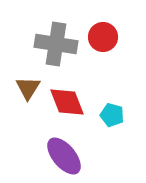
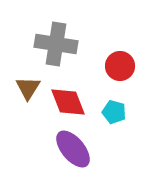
red circle: moved 17 px right, 29 px down
red diamond: moved 1 px right
cyan pentagon: moved 2 px right, 3 px up
purple ellipse: moved 9 px right, 7 px up
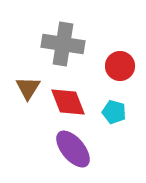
gray cross: moved 7 px right
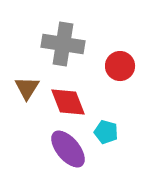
brown triangle: moved 1 px left
cyan pentagon: moved 8 px left, 20 px down
purple ellipse: moved 5 px left
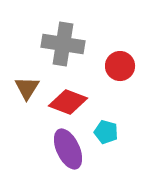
red diamond: rotated 48 degrees counterclockwise
purple ellipse: rotated 15 degrees clockwise
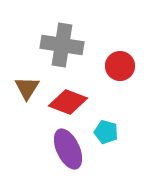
gray cross: moved 1 px left, 1 px down
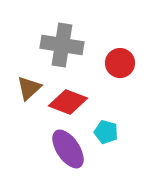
red circle: moved 3 px up
brown triangle: moved 2 px right; rotated 16 degrees clockwise
purple ellipse: rotated 9 degrees counterclockwise
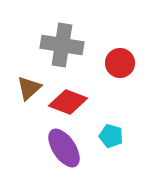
cyan pentagon: moved 5 px right, 4 px down
purple ellipse: moved 4 px left, 1 px up
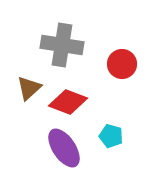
red circle: moved 2 px right, 1 px down
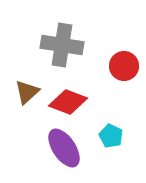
red circle: moved 2 px right, 2 px down
brown triangle: moved 2 px left, 4 px down
cyan pentagon: rotated 10 degrees clockwise
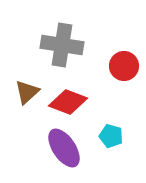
cyan pentagon: rotated 10 degrees counterclockwise
